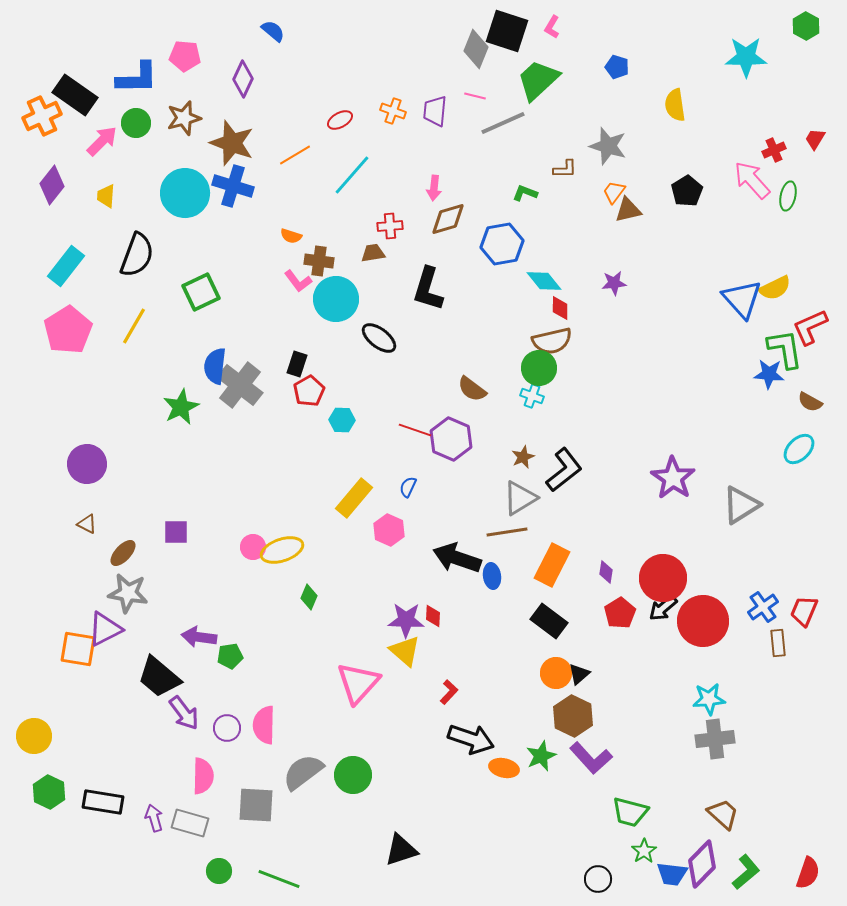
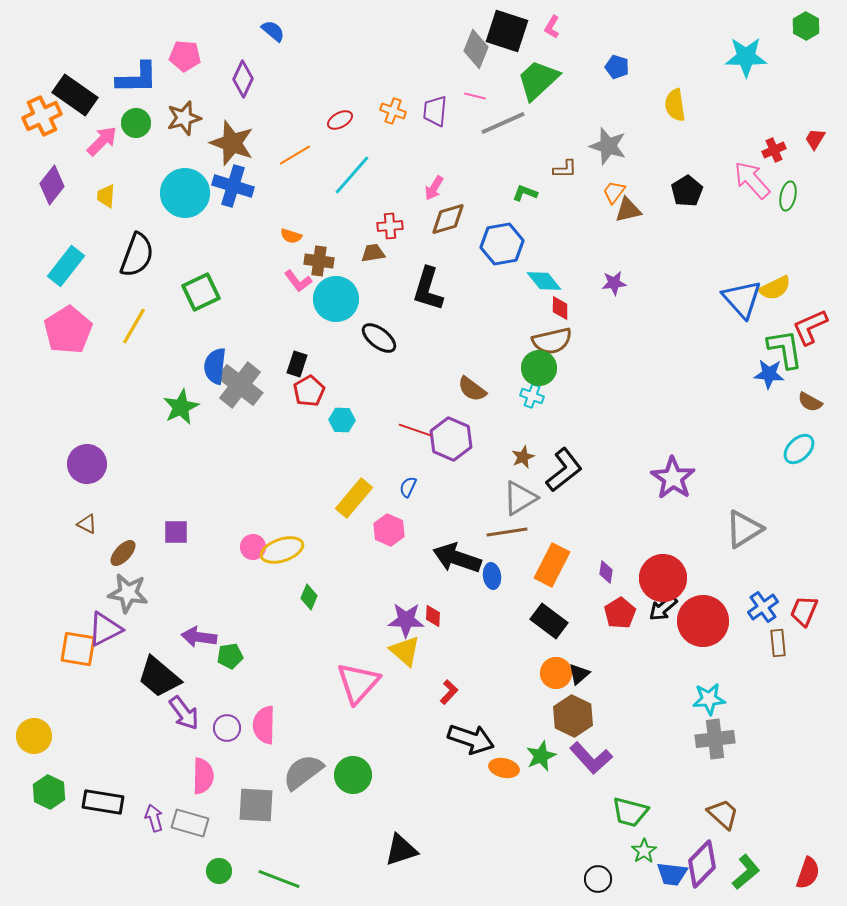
pink arrow at (434, 188): rotated 25 degrees clockwise
gray triangle at (741, 505): moved 3 px right, 24 px down
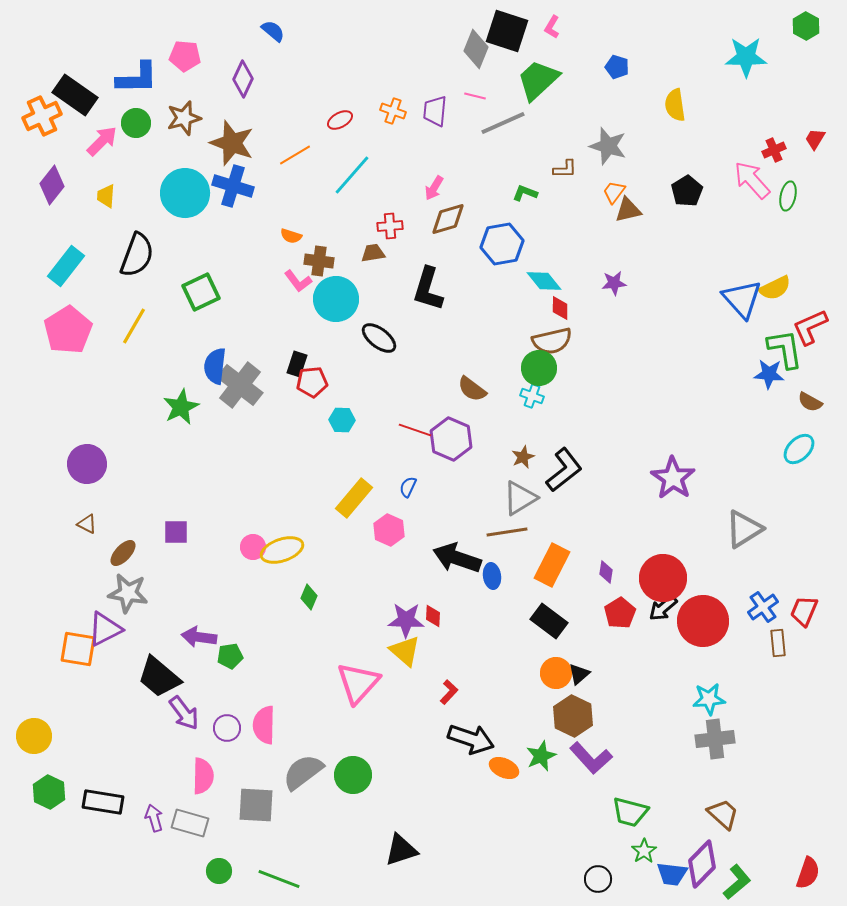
red pentagon at (309, 391): moved 3 px right, 9 px up; rotated 24 degrees clockwise
orange ellipse at (504, 768): rotated 12 degrees clockwise
green L-shape at (746, 872): moved 9 px left, 10 px down
